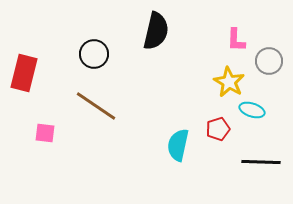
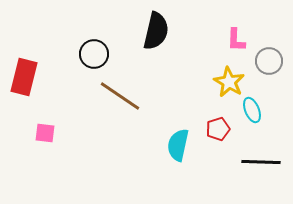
red rectangle: moved 4 px down
brown line: moved 24 px right, 10 px up
cyan ellipse: rotated 50 degrees clockwise
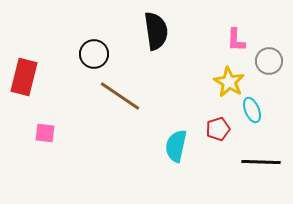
black semicircle: rotated 21 degrees counterclockwise
cyan semicircle: moved 2 px left, 1 px down
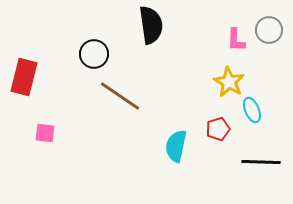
black semicircle: moved 5 px left, 6 px up
gray circle: moved 31 px up
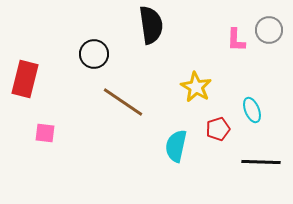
red rectangle: moved 1 px right, 2 px down
yellow star: moved 33 px left, 5 px down
brown line: moved 3 px right, 6 px down
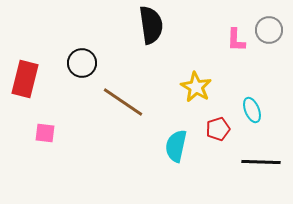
black circle: moved 12 px left, 9 px down
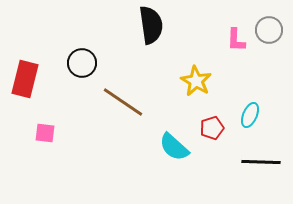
yellow star: moved 6 px up
cyan ellipse: moved 2 px left, 5 px down; rotated 45 degrees clockwise
red pentagon: moved 6 px left, 1 px up
cyan semicircle: moved 2 px left, 1 px down; rotated 60 degrees counterclockwise
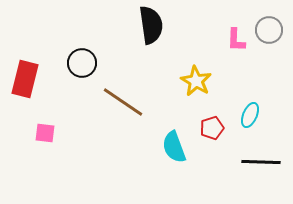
cyan semicircle: rotated 28 degrees clockwise
